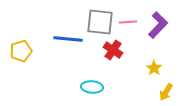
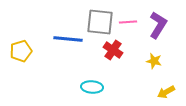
purple L-shape: rotated 12 degrees counterclockwise
yellow star: moved 7 px up; rotated 21 degrees counterclockwise
yellow arrow: rotated 30 degrees clockwise
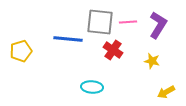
yellow star: moved 2 px left
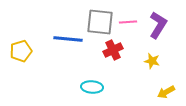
red cross: rotated 30 degrees clockwise
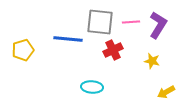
pink line: moved 3 px right
yellow pentagon: moved 2 px right, 1 px up
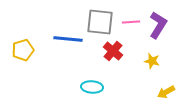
red cross: moved 1 px down; rotated 24 degrees counterclockwise
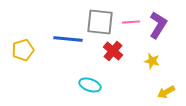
cyan ellipse: moved 2 px left, 2 px up; rotated 15 degrees clockwise
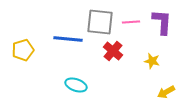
purple L-shape: moved 4 px right, 3 px up; rotated 28 degrees counterclockwise
cyan ellipse: moved 14 px left
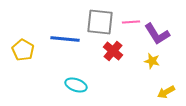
purple L-shape: moved 5 px left, 12 px down; rotated 144 degrees clockwise
blue line: moved 3 px left
yellow pentagon: rotated 25 degrees counterclockwise
